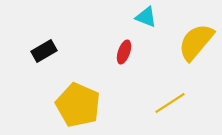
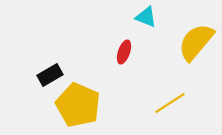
black rectangle: moved 6 px right, 24 px down
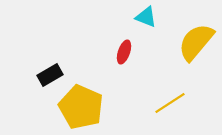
yellow pentagon: moved 3 px right, 2 px down
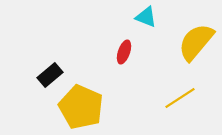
black rectangle: rotated 10 degrees counterclockwise
yellow line: moved 10 px right, 5 px up
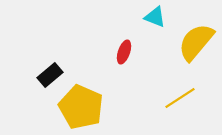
cyan triangle: moved 9 px right
